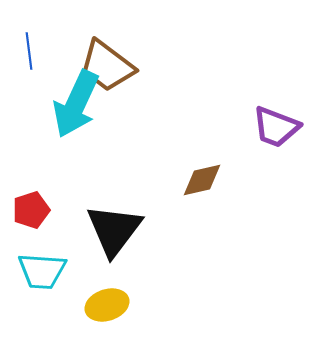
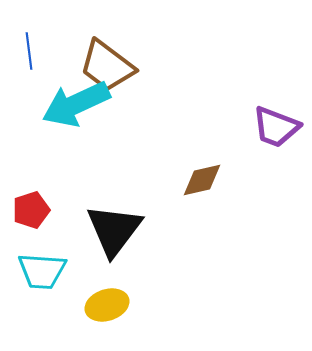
cyan arrow: rotated 40 degrees clockwise
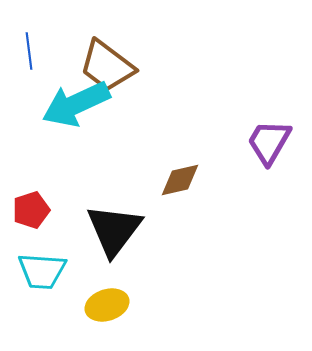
purple trapezoid: moved 7 px left, 15 px down; rotated 99 degrees clockwise
brown diamond: moved 22 px left
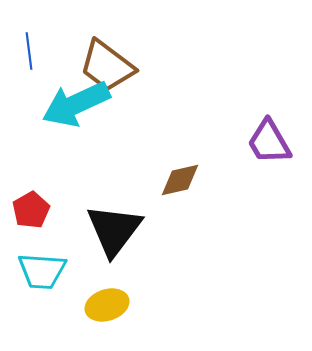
purple trapezoid: rotated 60 degrees counterclockwise
red pentagon: rotated 12 degrees counterclockwise
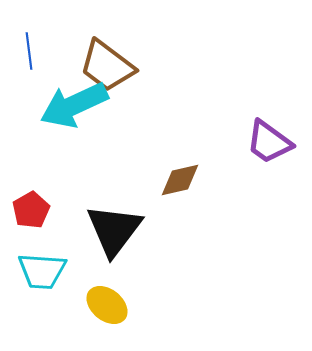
cyan arrow: moved 2 px left, 1 px down
purple trapezoid: rotated 24 degrees counterclockwise
yellow ellipse: rotated 57 degrees clockwise
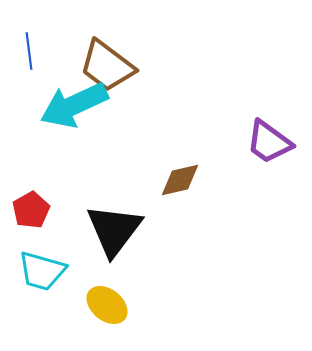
cyan trapezoid: rotated 12 degrees clockwise
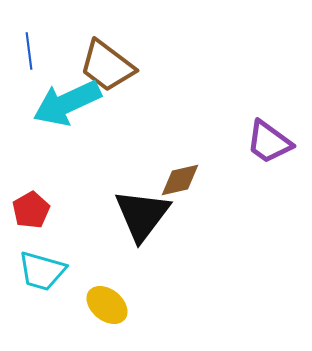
cyan arrow: moved 7 px left, 2 px up
black triangle: moved 28 px right, 15 px up
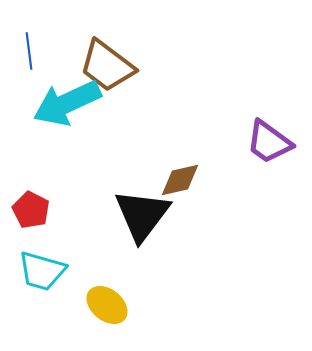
red pentagon: rotated 15 degrees counterclockwise
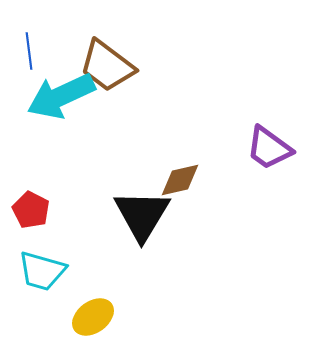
cyan arrow: moved 6 px left, 7 px up
purple trapezoid: moved 6 px down
black triangle: rotated 6 degrees counterclockwise
yellow ellipse: moved 14 px left, 12 px down; rotated 75 degrees counterclockwise
